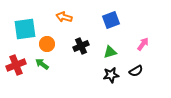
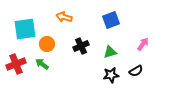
red cross: moved 1 px up
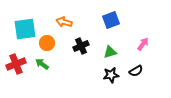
orange arrow: moved 5 px down
orange circle: moved 1 px up
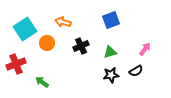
orange arrow: moved 1 px left
cyan square: rotated 25 degrees counterclockwise
pink arrow: moved 2 px right, 5 px down
green arrow: moved 18 px down
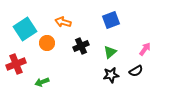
green triangle: rotated 24 degrees counterclockwise
green arrow: rotated 56 degrees counterclockwise
